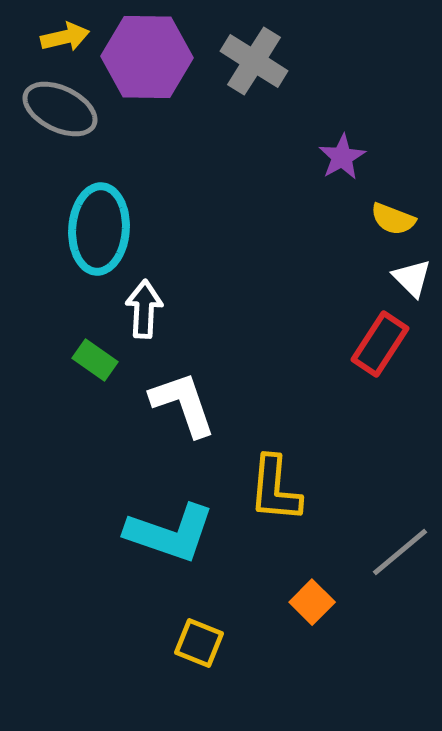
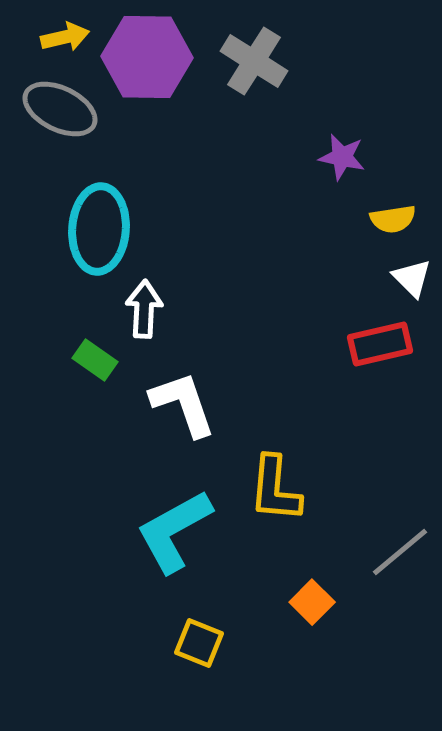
purple star: rotated 30 degrees counterclockwise
yellow semicircle: rotated 30 degrees counterclockwise
red rectangle: rotated 44 degrees clockwise
cyan L-shape: moved 4 px right, 2 px up; rotated 132 degrees clockwise
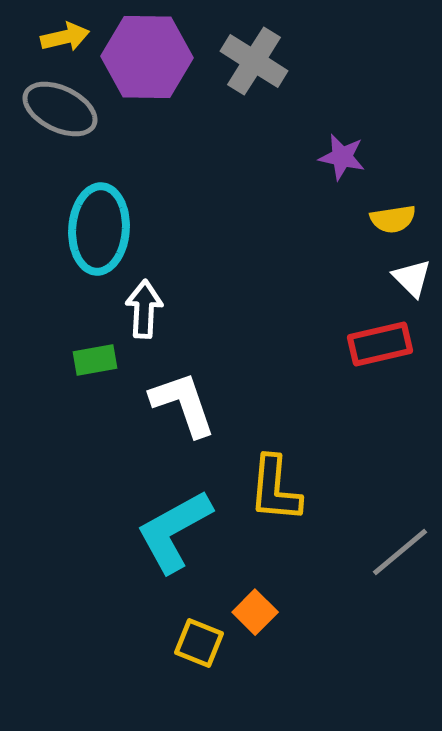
green rectangle: rotated 45 degrees counterclockwise
orange square: moved 57 px left, 10 px down
